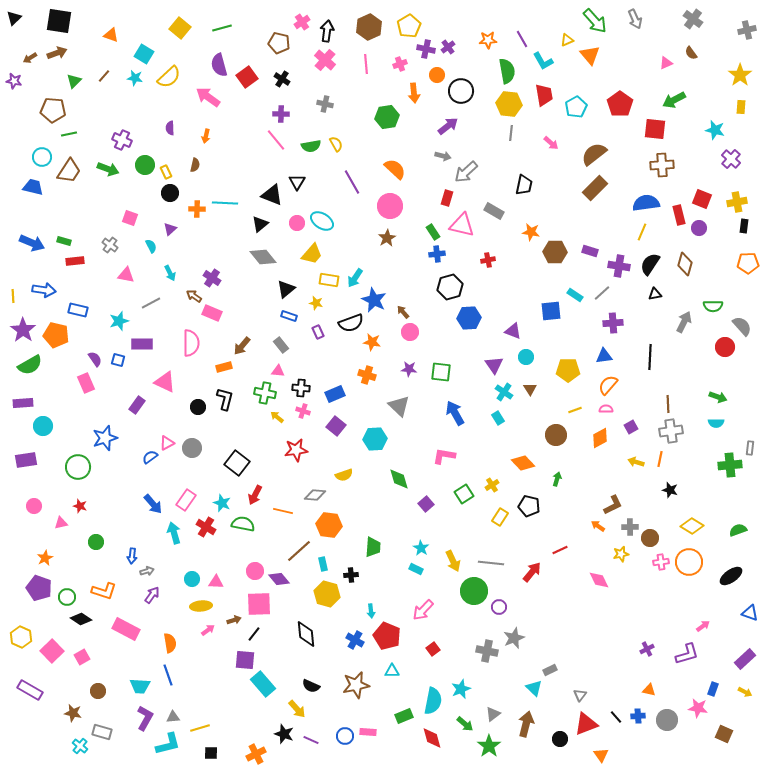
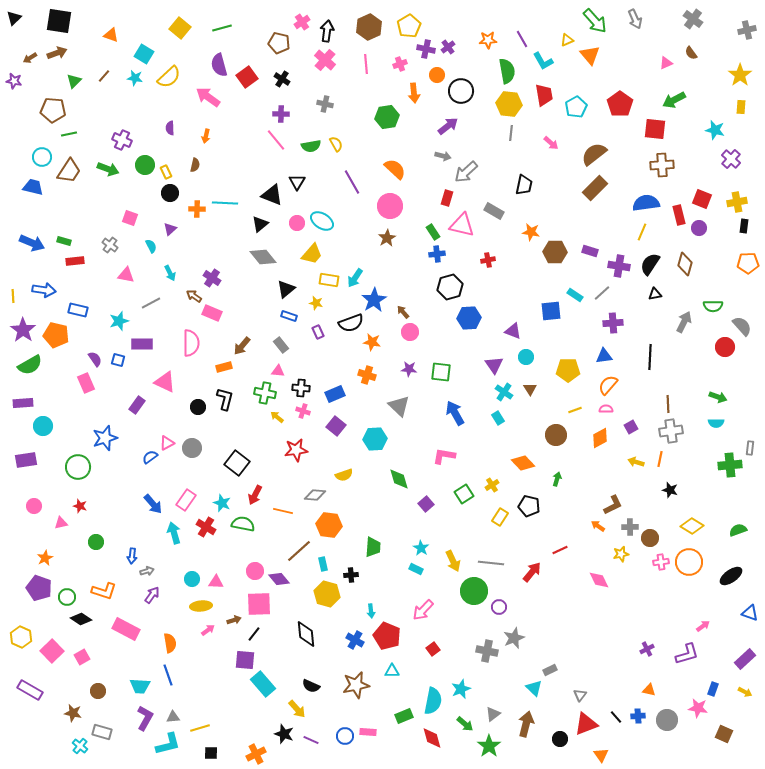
blue star at (374, 300): rotated 15 degrees clockwise
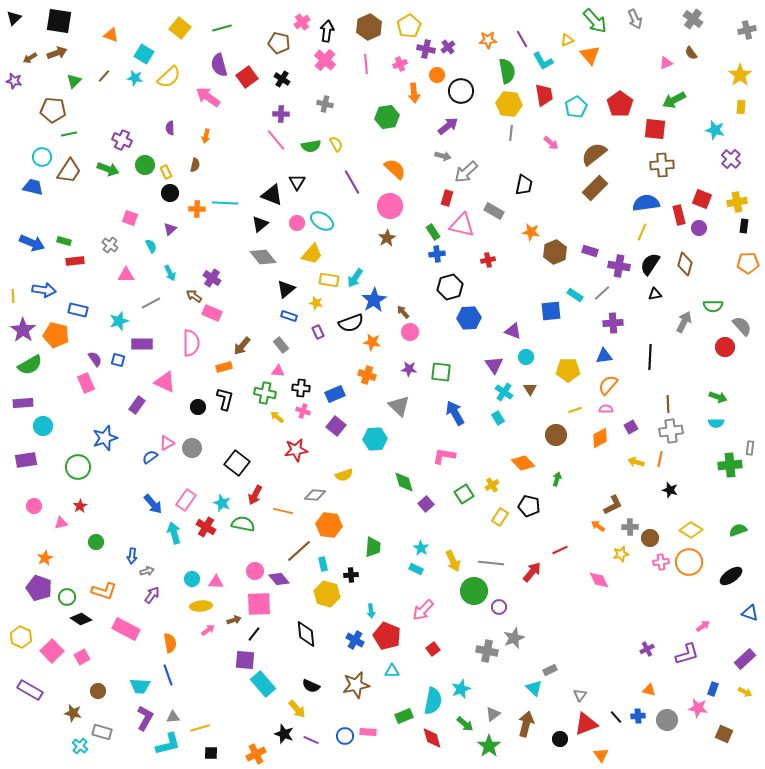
brown hexagon at (555, 252): rotated 25 degrees counterclockwise
pink triangle at (126, 275): rotated 12 degrees counterclockwise
green diamond at (399, 479): moved 5 px right, 3 px down
red star at (80, 506): rotated 24 degrees clockwise
yellow diamond at (692, 526): moved 1 px left, 4 px down
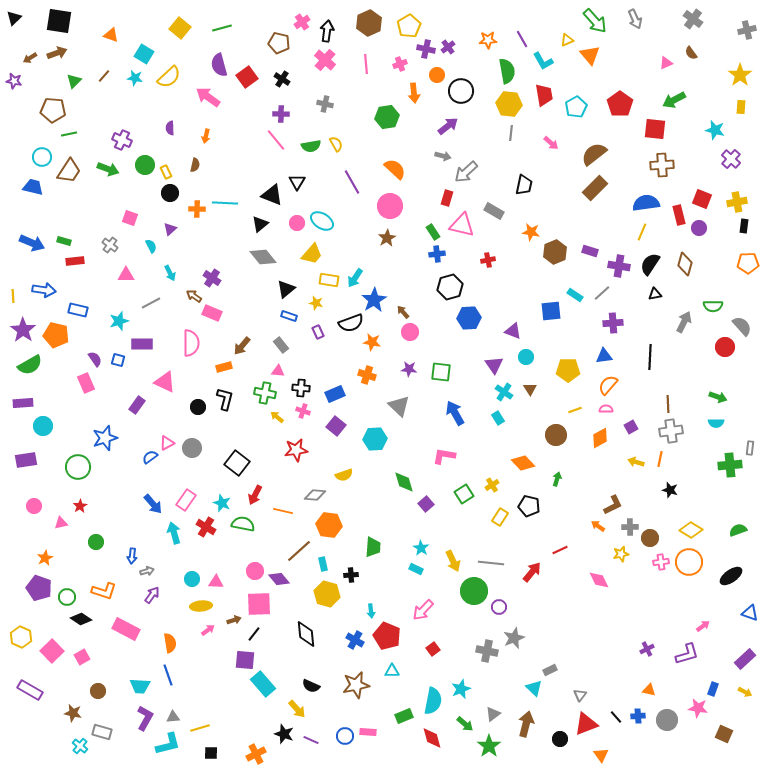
brown hexagon at (369, 27): moved 4 px up
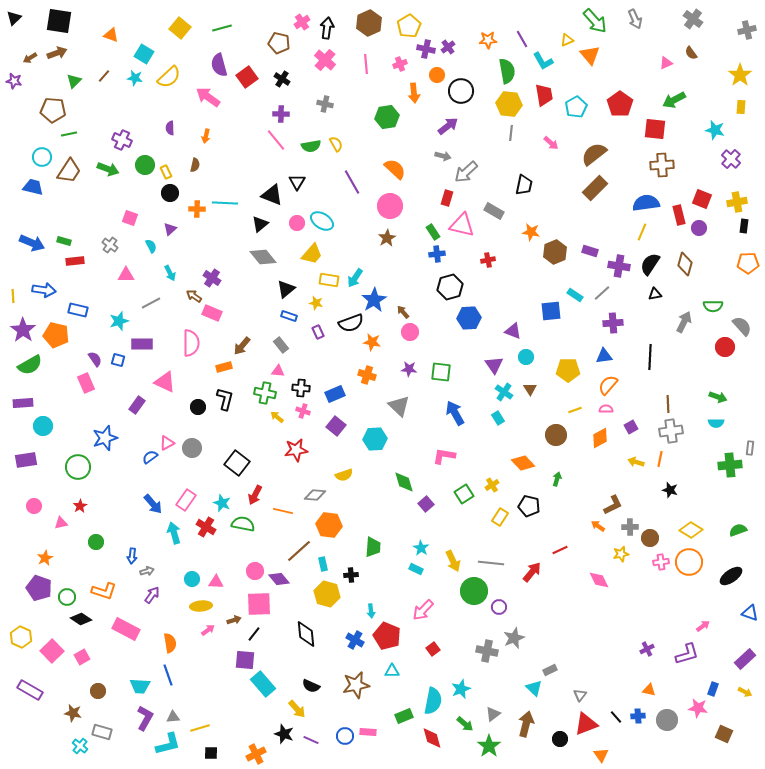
black arrow at (327, 31): moved 3 px up
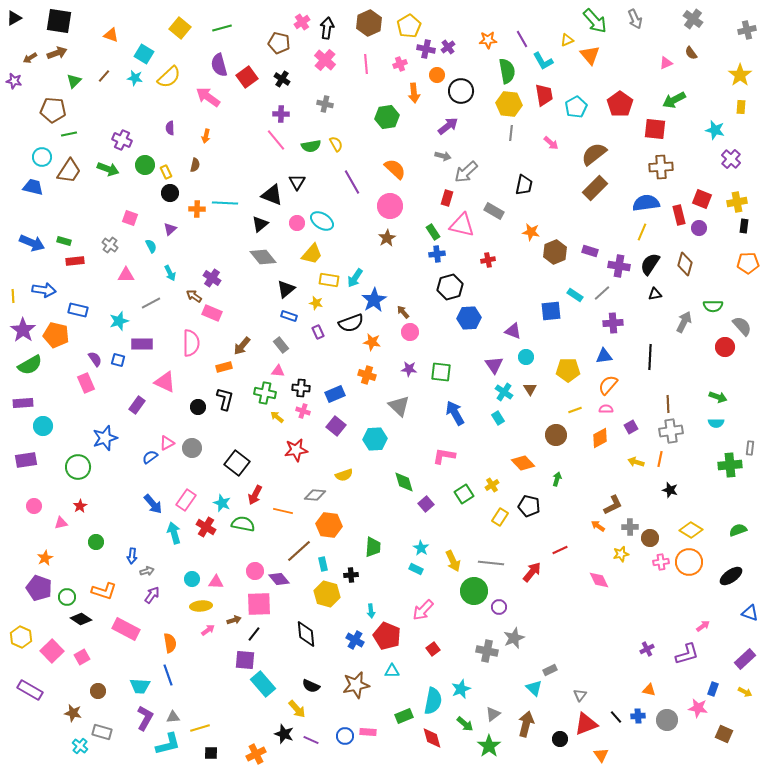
black triangle at (14, 18): rotated 14 degrees clockwise
brown cross at (662, 165): moved 1 px left, 2 px down
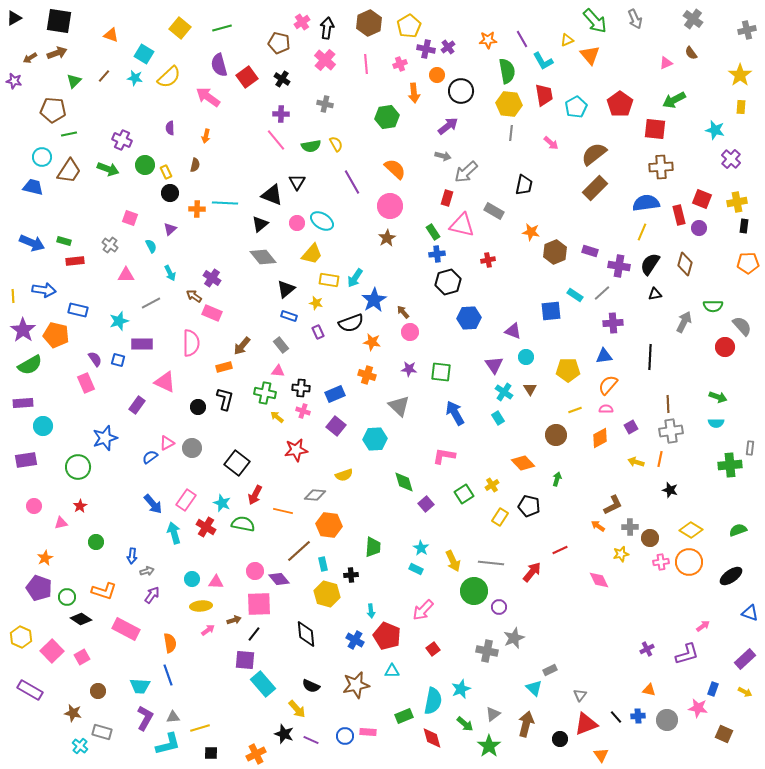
black hexagon at (450, 287): moved 2 px left, 5 px up
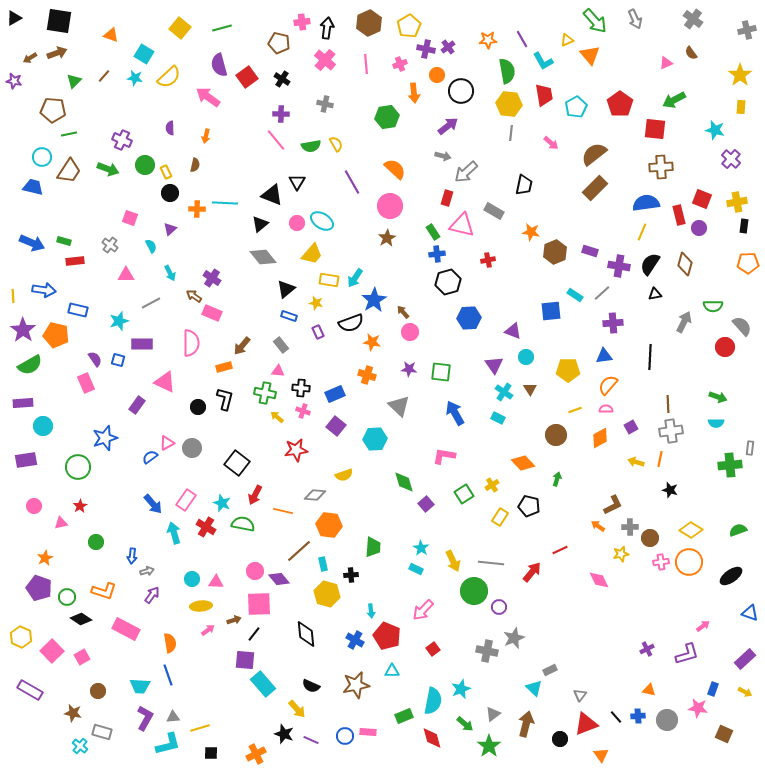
pink cross at (302, 22): rotated 28 degrees clockwise
cyan rectangle at (498, 418): rotated 32 degrees counterclockwise
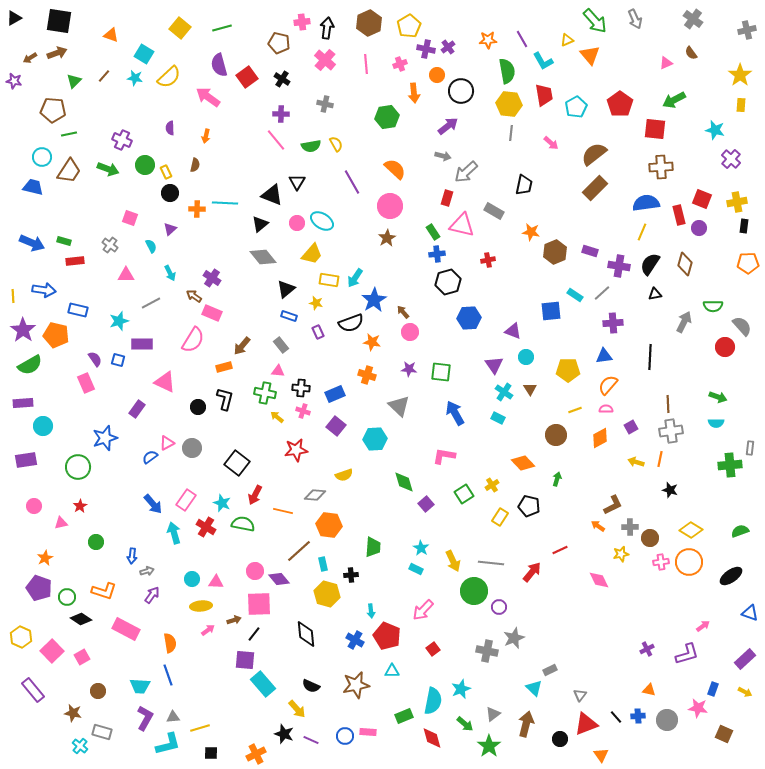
yellow rectangle at (741, 107): moved 2 px up
pink semicircle at (191, 343): moved 2 px right, 3 px up; rotated 32 degrees clockwise
purple rectangle at (137, 405): moved 4 px down
green semicircle at (738, 530): moved 2 px right, 1 px down
purple rectangle at (30, 690): moved 3 px right; rotated 20 degrees clockwise
